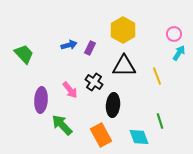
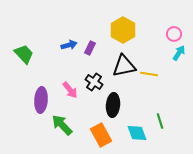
black triangle: rotated 10 degrees counterclockwise
yellow line: moved 8 px left, 2 px up; rotated 60 degrees counterclockwise
cyan diamond: moved 2 px left, 4 px up
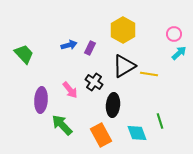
cyan arrow: rotated 14 degrees clockwise
black triangle: rotated 20 degrees counterclockwise
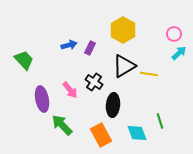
green trapezoid: moved 6 px down
purple ellipse: moved 1 px right, 1 px up; rotated 15 degrees counterclockwise
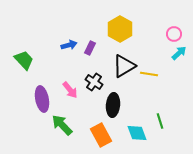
yellow hexagon: moved 3 px left, 1 px up
